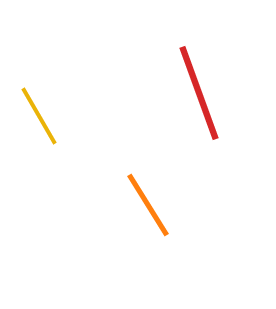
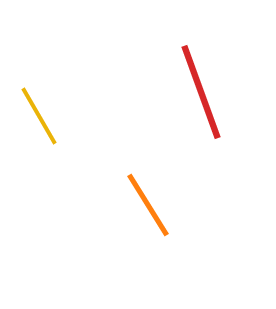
red line: moved 2 px right, 1 px up
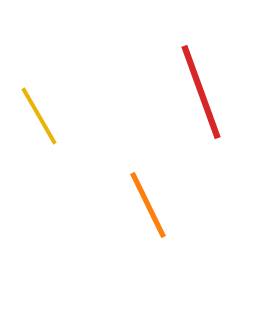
orange line: rotated 6 degrees clockwise
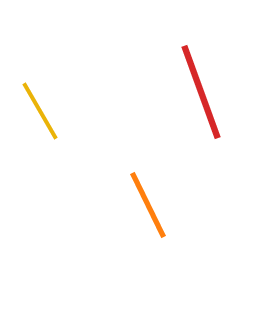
yellow line: moved 1 px right, 5 px up
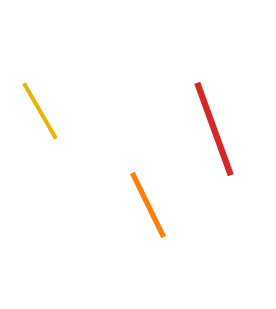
red line: moved 13 px right, 37 px down
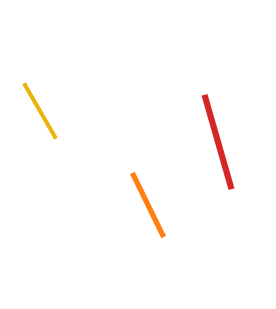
red line: moved 4 px right, 13 px down; rotated 4 degrees clockwise
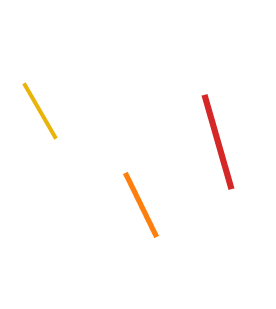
orange line: moved 7 px left
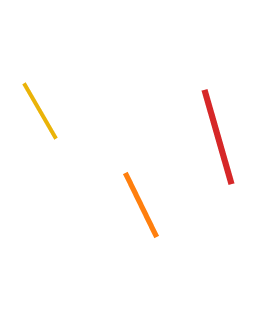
red line: moved 5 px up
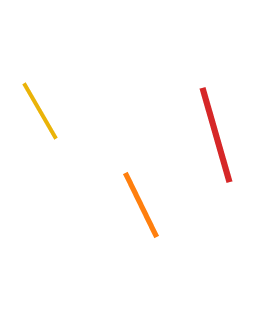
red line: moved 2 px left, 2 px up
